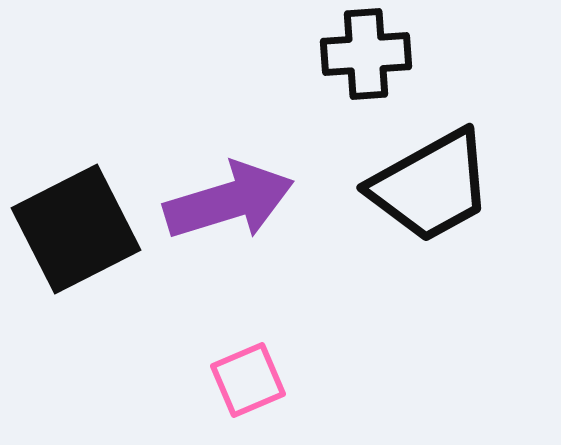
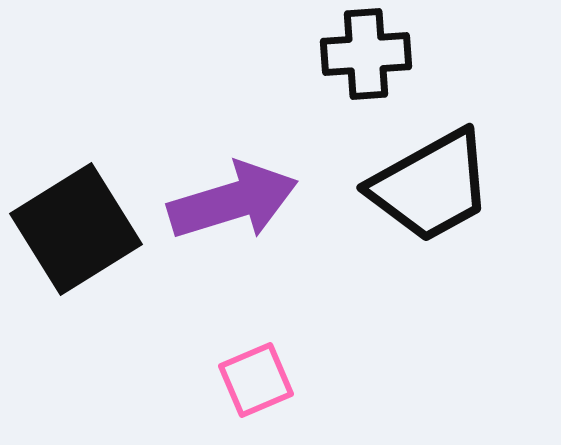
purple arrow: moved 4 px right
black square: rotated 5 degrees counterclockwise
pink square: moved 8 px right
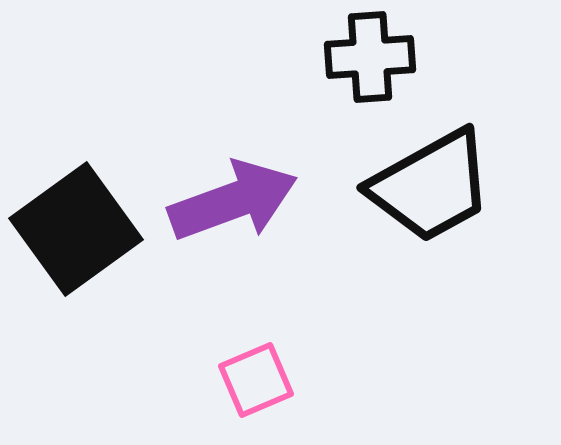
black cross: moved 4 px right, 3 px down
purple arrow: rotated 3 degrees counterclockwise
black square: rotated 4 degrees counterclockwise
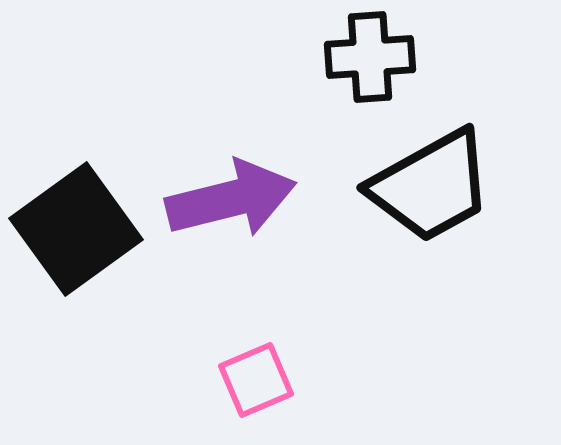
purple arrow: moved 2 px left, 2 px up; rotated 6 degrees clockwise
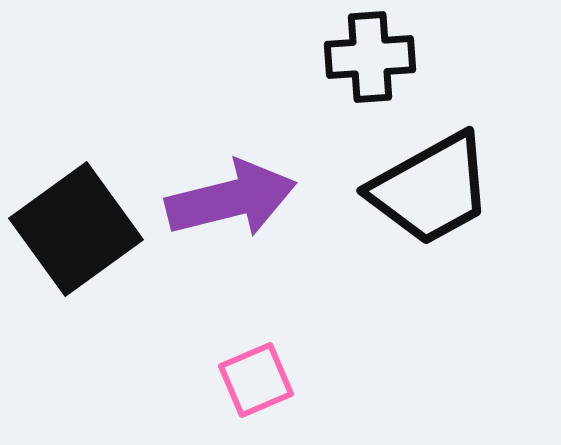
black trapezoid: moved 3 px down
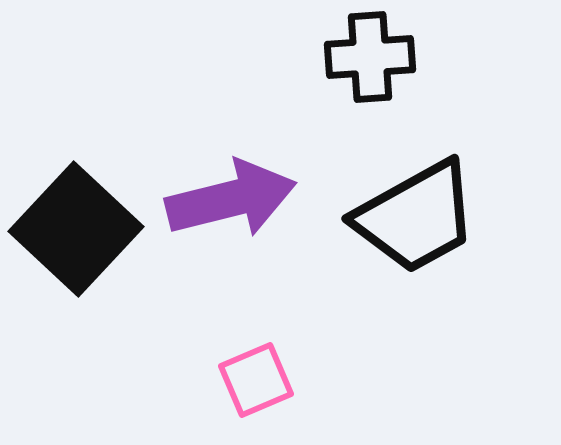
black trapezoid: moved 15 px left, 28 px down
black square: rotated 11 degrees counterclockwise
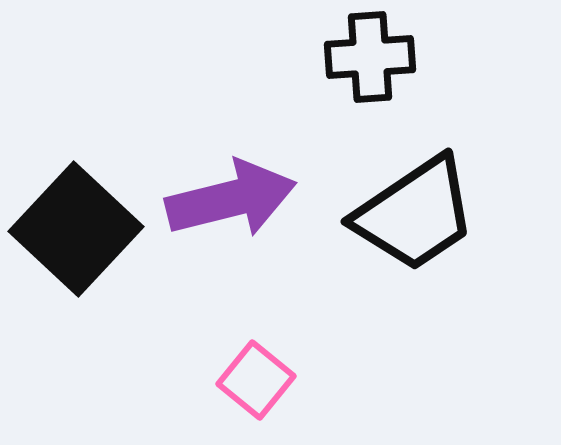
black trapezoid: moved 1 px left, 3 px up; rotated 5 degrees counterclockwise
pink square: rotated 28 degrees counterclockwise
